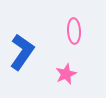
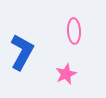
blue L-shape: rotated 6 degrees counterclockwise
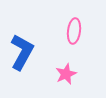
pink ellipse: rotated 10 degrees clockwise
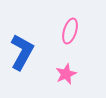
pink ellipse: moved 4 px left; rotated 10 degrees clockwise
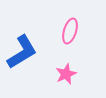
blue L-shape: rotated 30 degrees clockwise
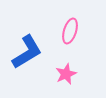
blue L-shape: moved 5 px right
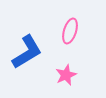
pink star: moved 1 px down
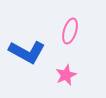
blue L-shape: rotated 60 degrees clockwise
